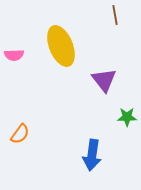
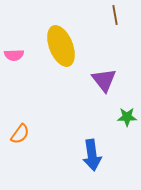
blue arrow: rotated 16 degrees counterclockwise
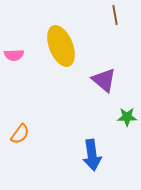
purple triangle: rotated 12 degrees counterclockwise
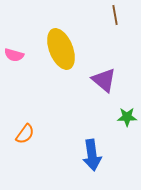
yellow ellipse: moved 3 px down
pink semicircle: rotated 18 degrees clockwise
orange semicircle: moved 5 px right
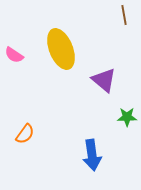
brown line: moved 9 px right
pink semicircle: rotated 18 degrees clockwise
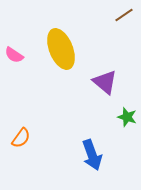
brown line: rotated 66 degrees clockwise
purple triangle: moved 1 px right, 2 px down
green star: rotated 18 degrees clockwise
orange semicircle: moved 4 px left, 4 px down
blue arrow: rotated 12 degrees counterclockwise
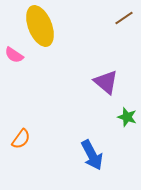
brown line: moved 3 px down
yellow ellipse: moved 21 px left, 23 px up
purple triangle: moved 1 px right
orange semicircle: moved 1 px down
blue arrow: rotated 8 degrees counterclockwise
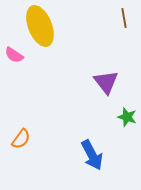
brown line: rotated 66 degrees counterclockwise
purple triangle: rotated 12 degrees clockwise
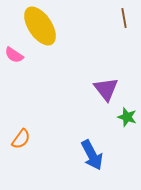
yellow ellipse: rotated 12 degrees counterclockwise
purple triangle: moved 7 px down
